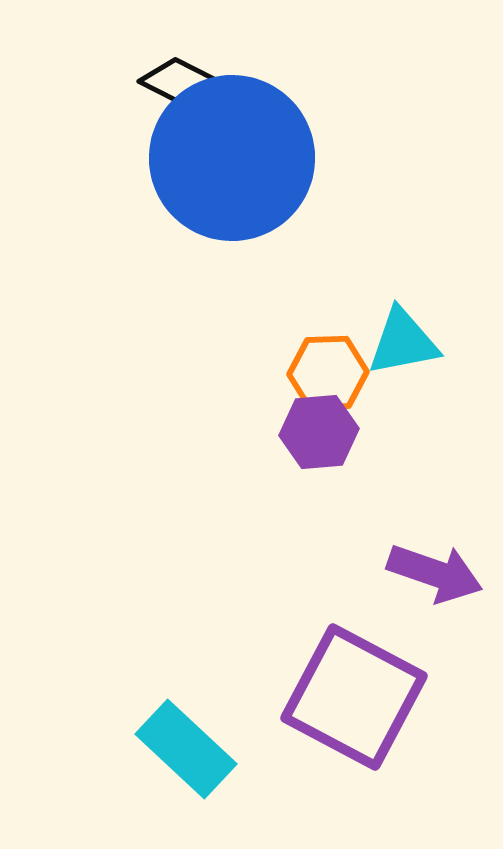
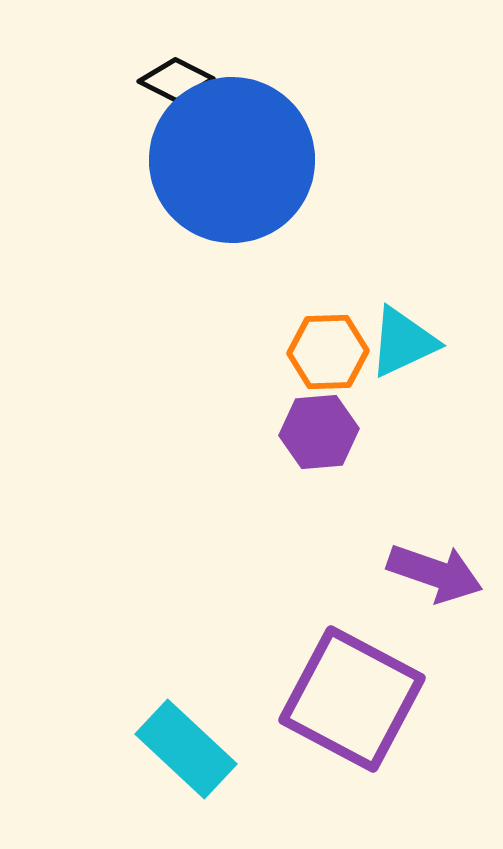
blue circle: moved 2 px down
cyan triangle: rotated 14 degrees counterclockwise
orange hexagon: moved 21 px up
purple square: moved 2 px left, 2 px down
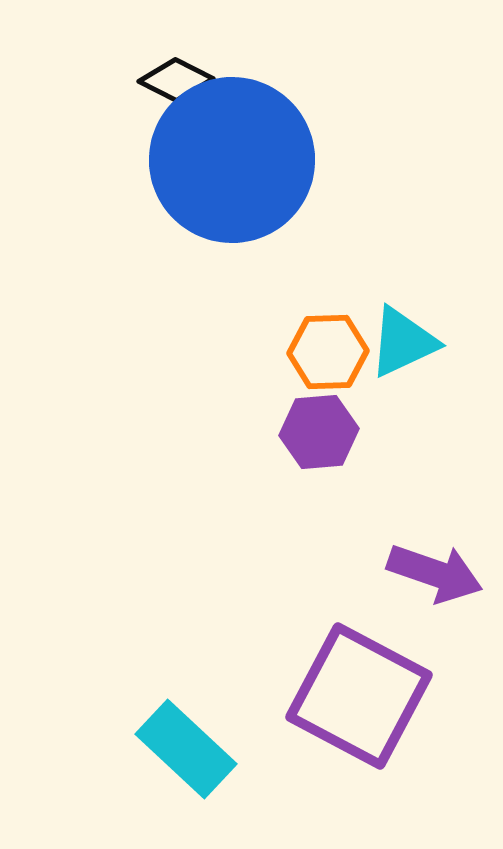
purple square: moved 7 px right, 3 px up
